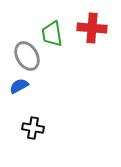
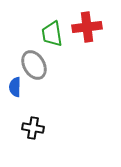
red cross: moved 5 px left, 1 px up; rotated 12 degrees counterclockwise
gray ellipse: moved 7 px right, 9 px down
blue semicircle: moved 4 px left, 1 px down; rotated 60 degrees counterclockwise
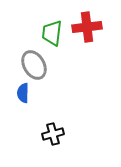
green trapezoid: moved 1 px up; rotated 16 degrees clockwise
blue semicircle: moved 8 px right, 6 px down
black cross: moved 20 px right, 6 px down; rotated 25 degrees counterclockwise
